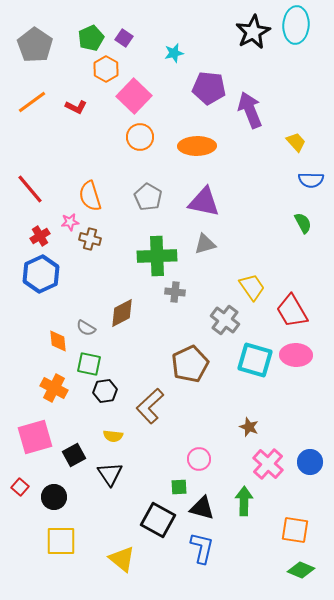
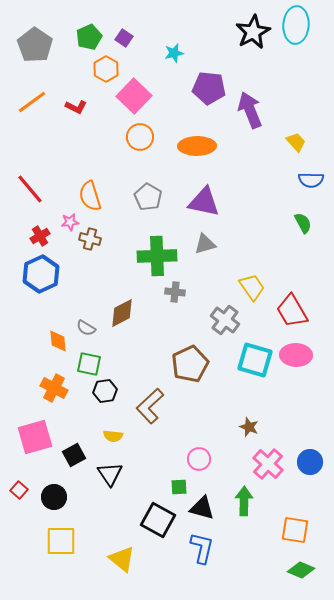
green pentagon at (91, 38): moved 2 px left, 1 px up
red square at (20, 487): moved 1 px left, 3 px down
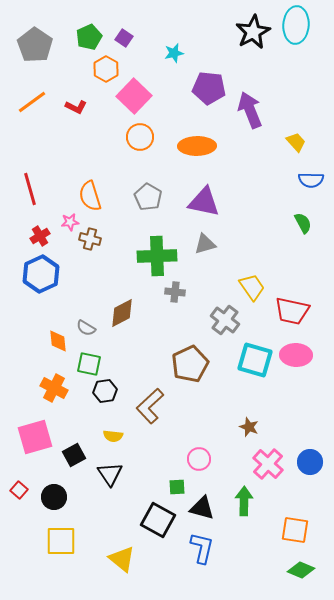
red line at (30, 189): rotated 24 degrees clockwise
red trapezoid at (292, 311): rotated 48 degrees counterclockwise
green square at (179, 487): moved 2 px left
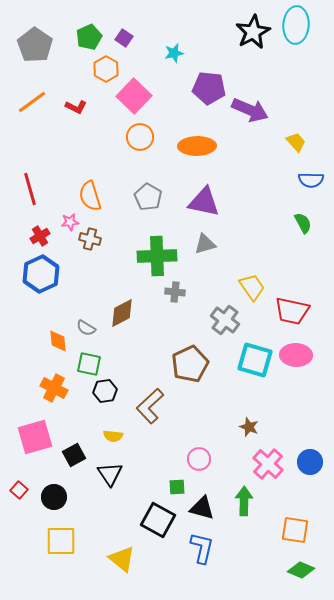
purple arrow at (250, 110): rotated 135 degrees clockwise
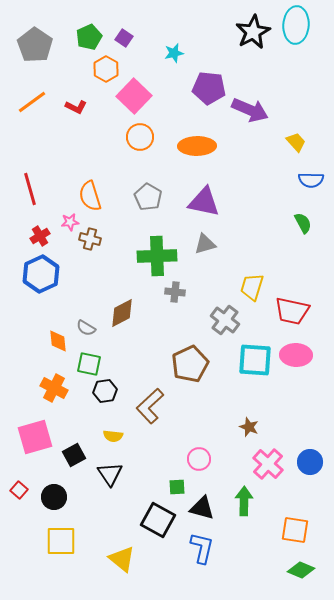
yellow trapezoid at (252, 287): rotated 128 degrees counterclockwise
cyan square at (255, 360): rotated 12 degrees counterclockwise
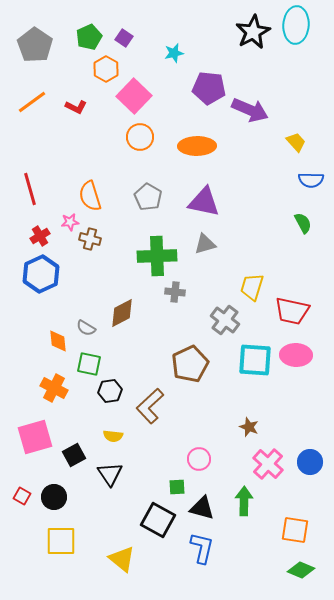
black hexagon at (105, 391): moved 5 px right
red square at (19, 490): moved 3 px right, 6 px down; rotated 12 degrees counterclockwise
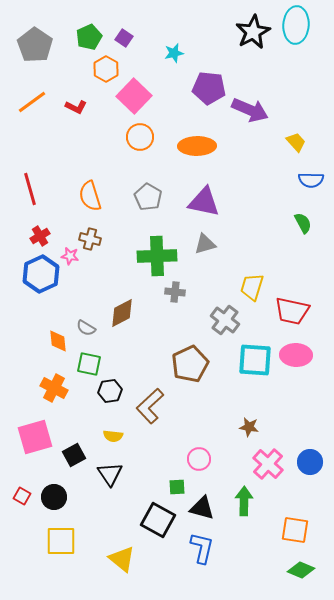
pink star at (70, 222): moved 34 px down; rotated 18 degrees clockwise
brown star at (249, 427): rotated 12 degrees counterclockwise
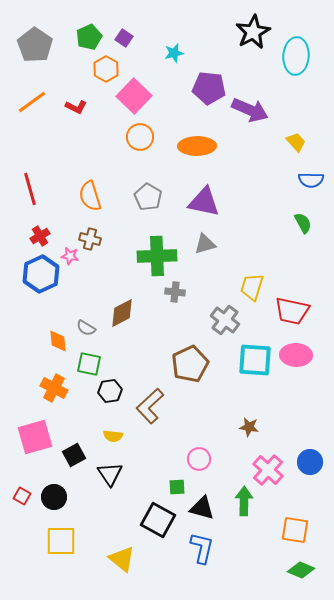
cyan ellipse at (296, 25): moved 31 px down
pink cross at (268, 464): moved 6 px down
